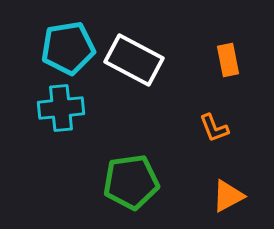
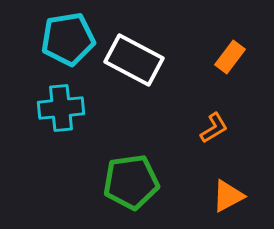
cyan pentagon: moved 9 px up
orange rectangle: moved 2 px right, 3 px up; rotated 48 degrees clockwise
orange L-shape: rotated 100 degrees counterclockwise
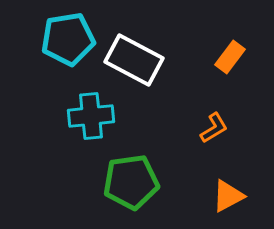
cyan cross: moved 30 px right, 8 px down
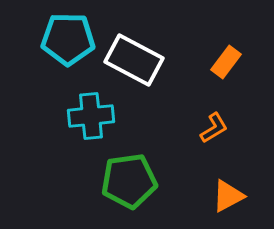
cyan pentagon: rotated 10 degrees clockwise
orange rectangle: moved 4 px left, 5 px down
green pentagon: moved 2 px left, 1 px up
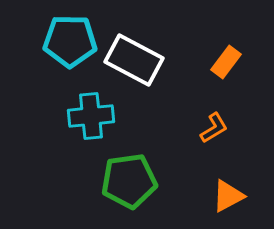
cyan pentagon: moved 2 px right, 2 px down
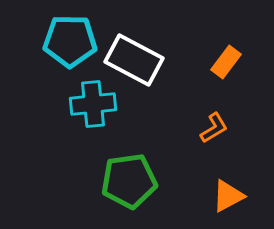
cyan cross: moved 2 px right, 12 px up
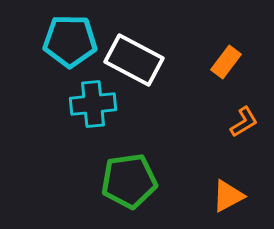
orange L-shape: moved 30 px right, 6 px up
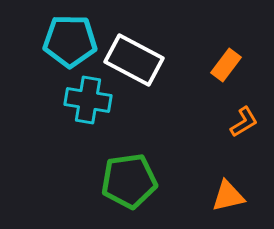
orange rectangle: moved 3 px down
cyan cross: moved 5 px left, 4 px up; rotated 15 degrees clockwise
orange triangle: rotated 15 degrees clockwise
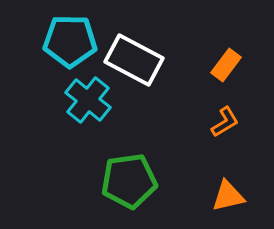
cyan cross: rotated 30 degrees clockwise
orange L-shape: moved 19 px left
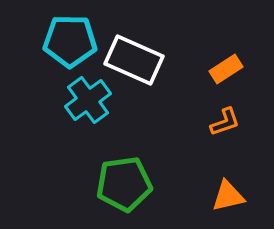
white rectangle: rotated 4 degrees counterclockwise
orange rectangle: moved 4 px down; rotated 20 degrees clockwise
cyan cross: rotated 15 degrees clockwise
orange L-shape: rotated 12 degrees clockwise
green pentagon: moved 5 px left, 3 px down
